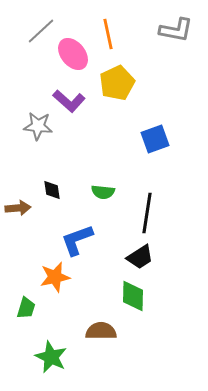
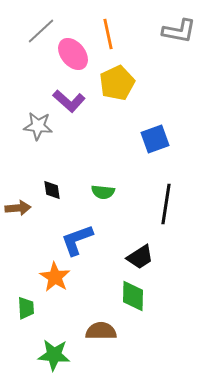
gray L-shape: moved 3 px right, 1 px down
black line: moved 19 px right, 9 px up
orange star: rotated 28 degrees counterclockwise
green trapezoid: rotated 20 degrees counterclockwise
green star: moved 3 px right, 2 px up; rotated 20 degrees counterclockwise
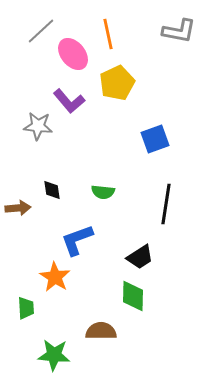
purple L-shape: rotated 8 degrees clockwise
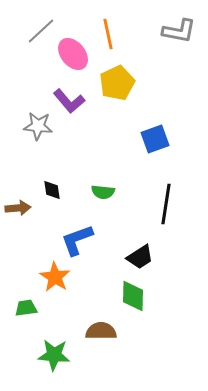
green trapezoid: rotated 95 degrees counterclockwise
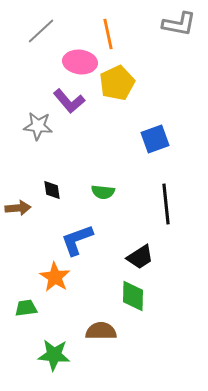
gray L-shape: moved 7 px up
pink ellipse: moved 7 px right, 8 px down; rotated 44 degrees counterclockwise
black line: rotated 15 degrees counterclockwise
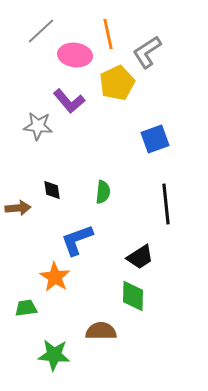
gray L-shape: moved 32 px left, 28 px down; rotated 136 degrees clockwise
pink ellipse: moved 5 px left, 7 px up
green semicircle: rotated 90 degrees counterclockwise
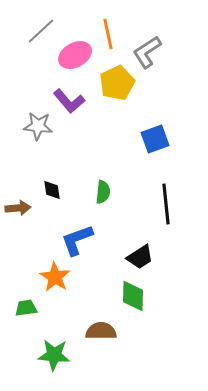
pink ellipse: rotated 36 degrees counterclockwise
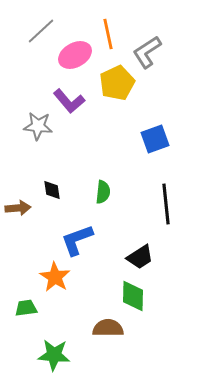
brown semicircle: moved 7 px right, 3 px up
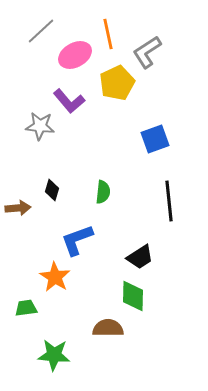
gray star: moved 2 px right
black diamond: rotated 25 degrees clockwise
black line: moved 3 px right, 3 px up
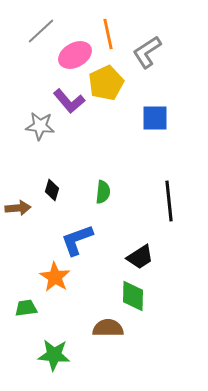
yellow pentagon: moved 11 px left
blue square: moved 21 px up; rotated 20 degrees clockwise
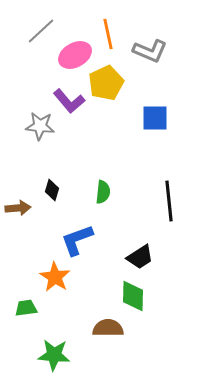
gray L-shape: moved 3 px right, 1 px up; rotated 124 degrees counterclockwise
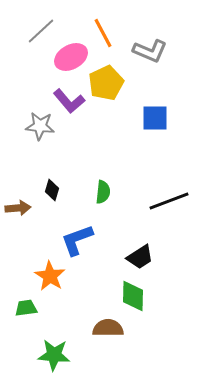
orange line: moved 5 px left, 1 px up; rotated 16 degrees counterclockwise
pink ellipse: moved 4 px left, 2 px down
black line: rotated 75 degrees clockwise
orange star: moved 5 px left, 1 px up
